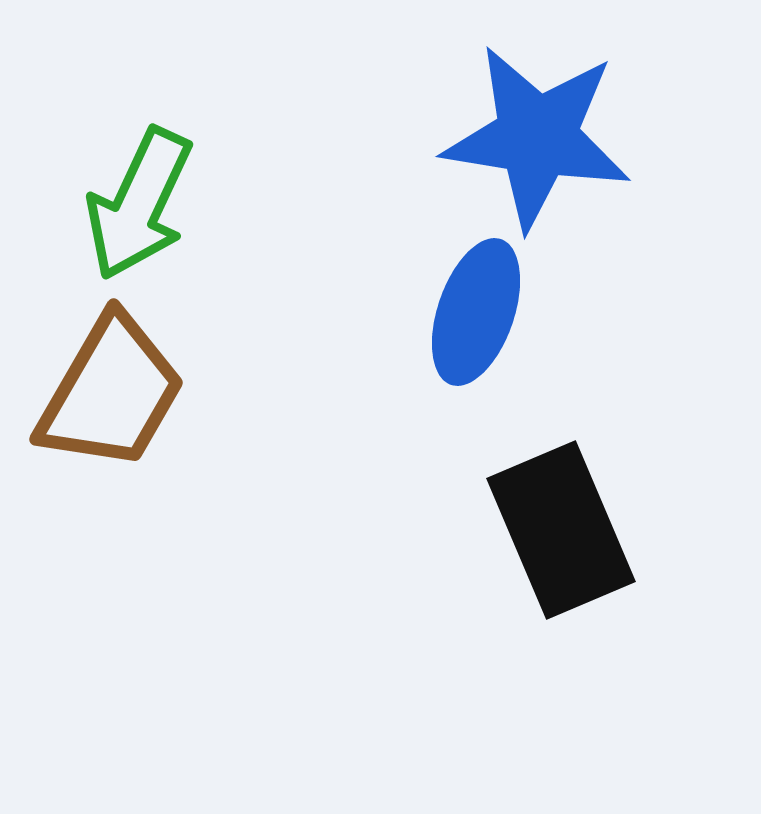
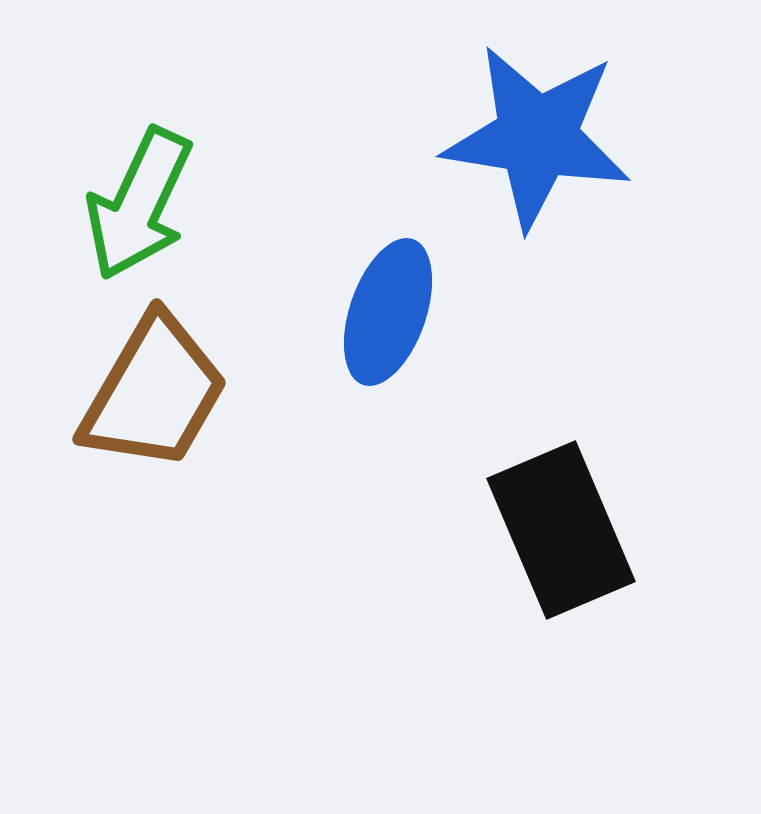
blue ellipse: moved 88 px left
brown trapezoid: moved 43 px right
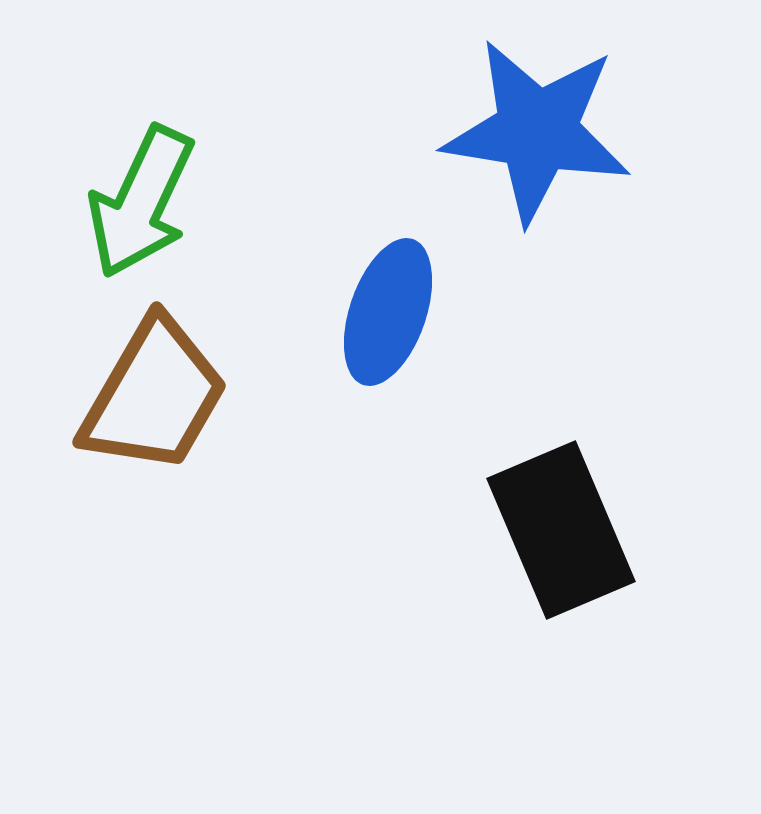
blue star: moved 6 px up
green arrow: moved 2 px right, 2 px up
brown trapezoid: moved 3 px down
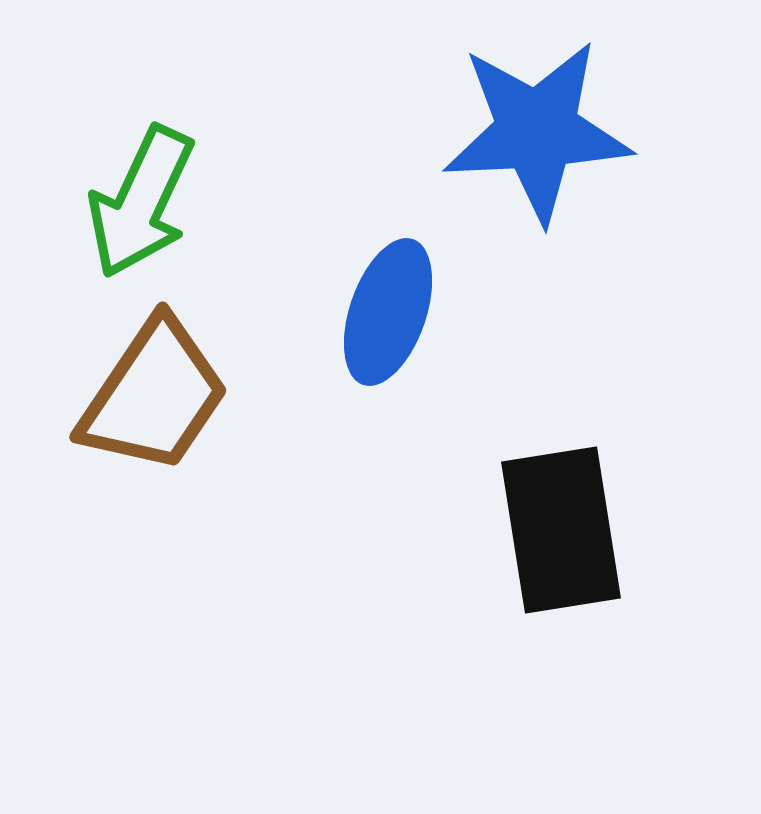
blue star: rotated 12 degrees counterclockwise
brown trapezoid: rotated 4 degrees clockwise
black rectangle: rotated 14 degrees clockwise
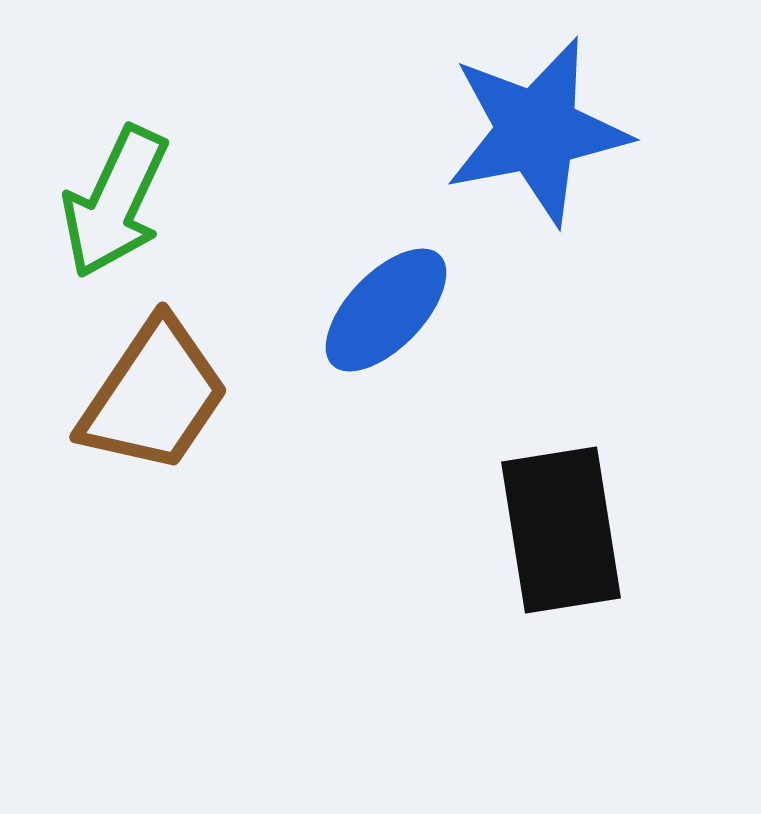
blue star: rotated 8 degrees counterclockwise
green arrow: moved 26 px left
blue ellipse: moved 2 px left, 2 px up; rotated 25 degrees clockwise
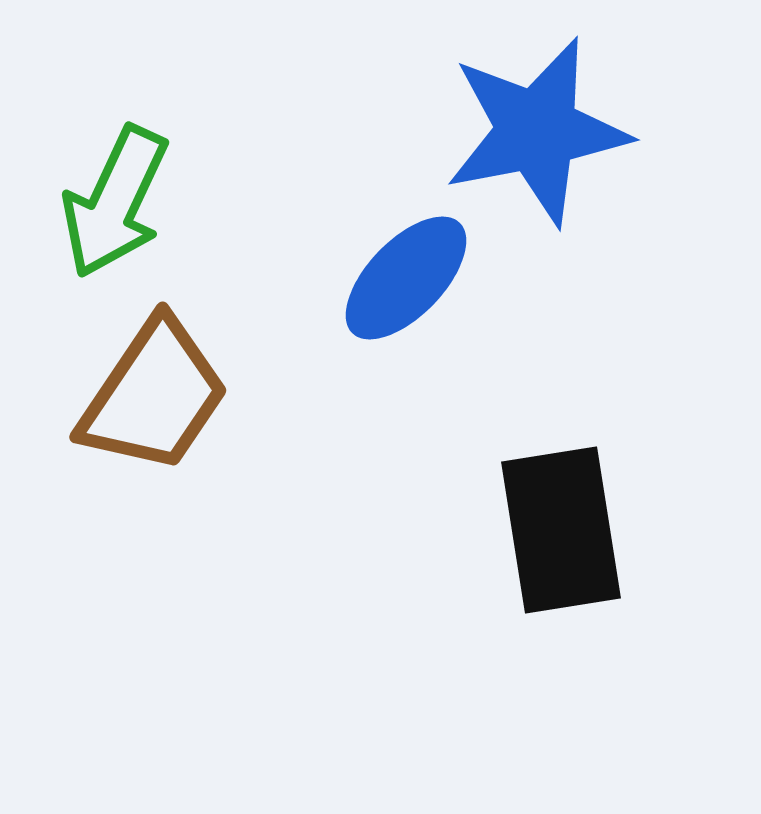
blue ellipse: moved 20 px right, 32 px up
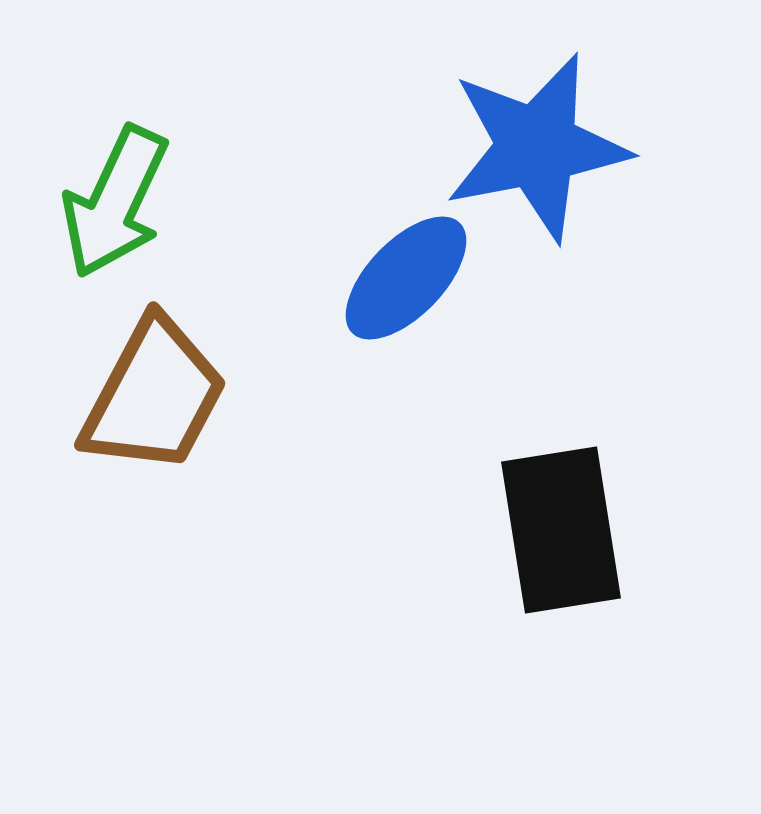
blue star: moved 16 px down
brown trapezoid: rotated 6 degrees counterclockwise
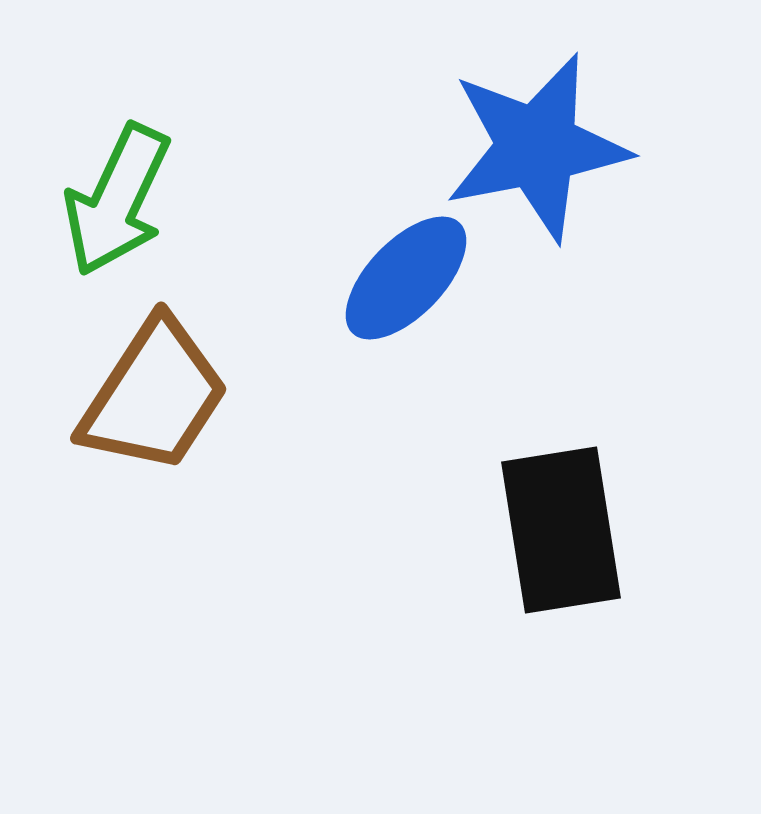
green arrow: moved 2 px right, 2 px up
brown trapezoid: rotated 5 degrees clockwise
